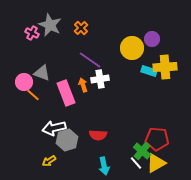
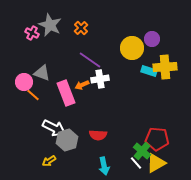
orange arrow: moved 1 px left; rotated 96 degrees counterclockwise
white arrow: rotated 140 degrees counterclockwise
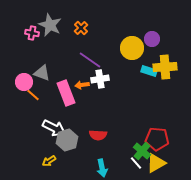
pink cross: rotated 16 degrees counterclockwise
orange arrow: rotated 16 degrees clockwise
cyan arrow: moved 2 px left, 2 px down
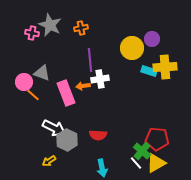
orange cross: rotated 32 degrees clockwise
purple line: rotated 50 degrees clockwise
orange arrow: moved 1 px right, 1 px down
gray hexagon: rotated 15 degrees counterclockwise
